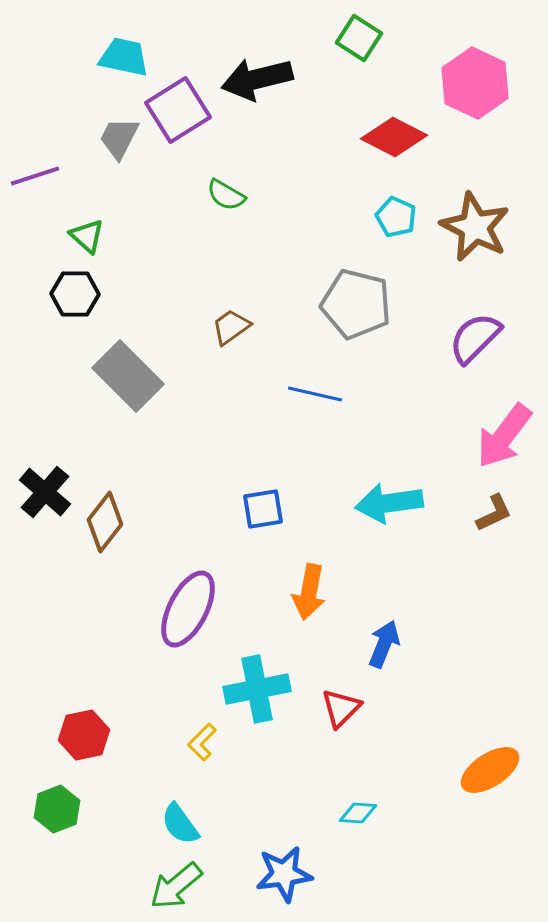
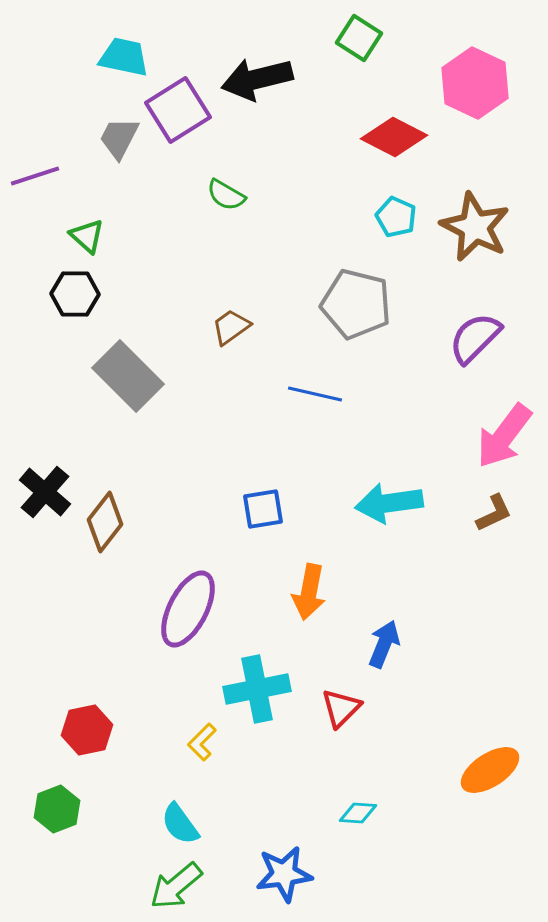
red hexagon: moved 3 px right, 5 px up
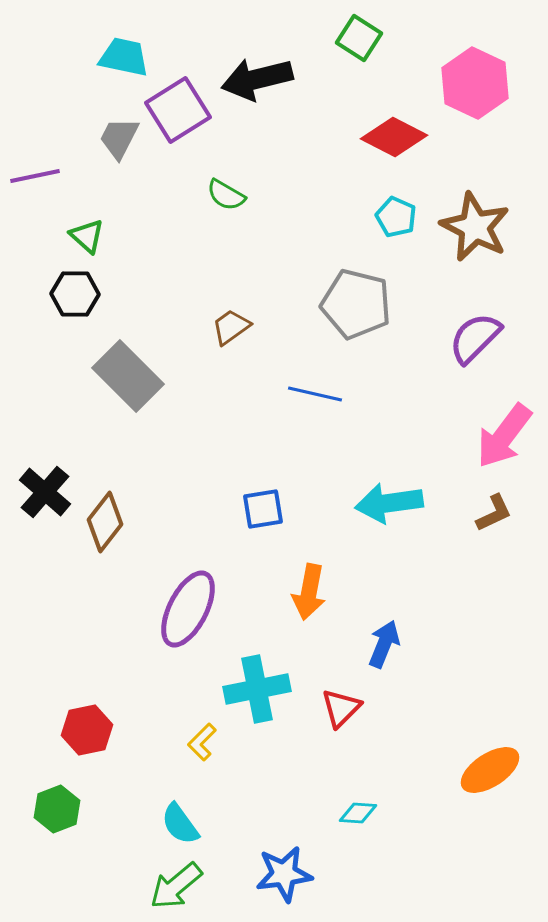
purple line: rotated 6 degrees clockwise
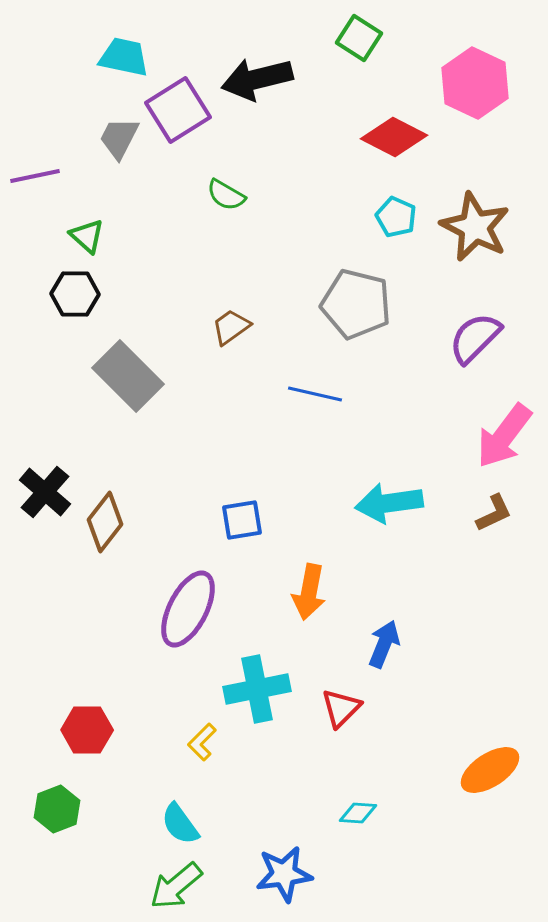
blue square: moved 21 px left, 11 px down
red hexagon: rotated 12 degrees clockwise
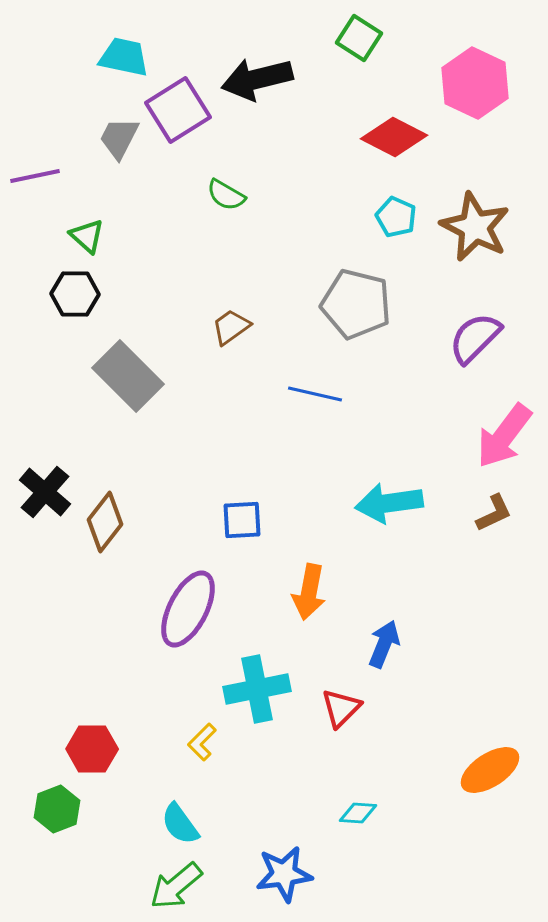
blue square: rotated 6 degrees clockwise
red hexagon: moved 5 px right, 19 px down
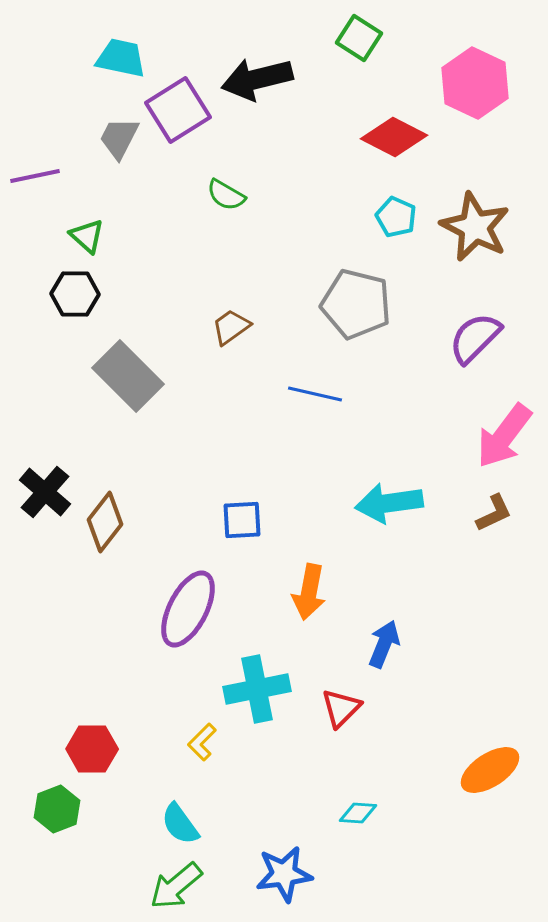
cyan trapezoid: moved 3 px left, 1 px down
